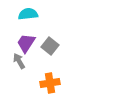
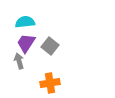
cyan semicircle: moved 3 px left, 8 px down
gray arrow: rotated 14 degrees clockwise
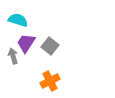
cyan semicircle: moved 7 px left, 2 px up; rotated 24 degrees clockwise
gray arrow: moved 6 px left, 5 px up
orange cross: moved 2 px up; rotated 18 degrees counterclockwise
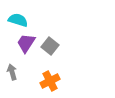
gray arrow: moved 1 px left, 16 px down
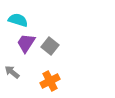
gray arrow: rotated 35 degrees counterclockwise
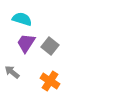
cyan semicircle: moved 4 px right, 1 px up
orange cross: rotated 30 degrees counterclockwise
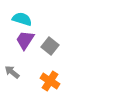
purple trapezoid: moved 1 px left, 3 px up
